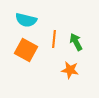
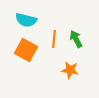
green arrow: moved 3 px up
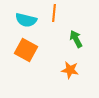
orange line: moved 26 px up
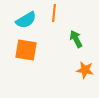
cyan semicircle: rotated 45 degrees counterclockwise
orange square: rotated 20 degrees counterclockwise
orange star: moved 15 px right
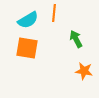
cyan semicircle: moved 2 px right
orange square: moved 1 px right, 2 px up
orange star: moved 1 px left, 1 px down
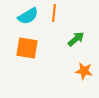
cyan semicircle: moved 4 px up
green arrow: rotated 78 degrees clockwise
